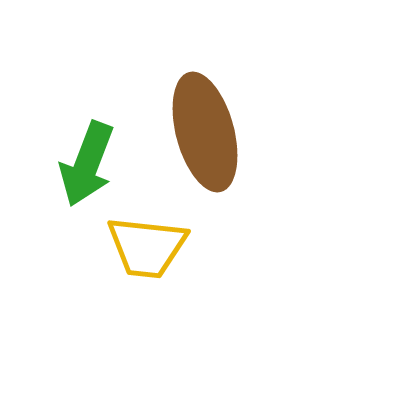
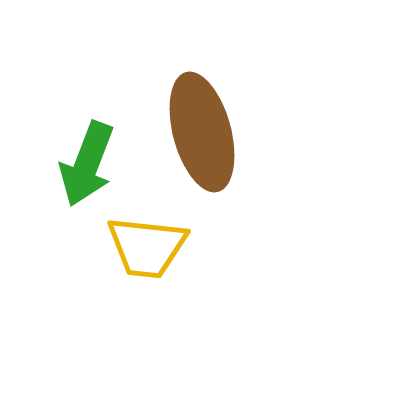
brown ellipse: moved 3 px left
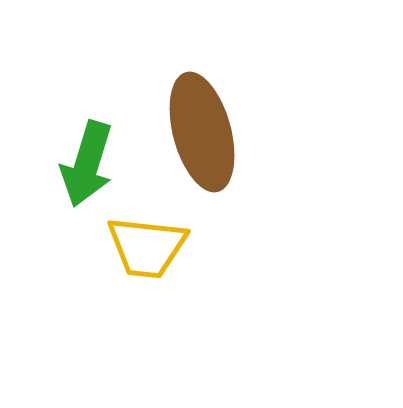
green arrow: rotated 4 degrees counterclockwise
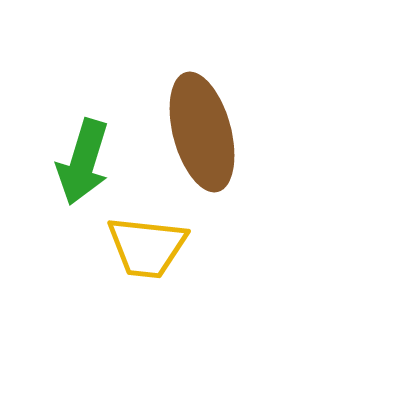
green arrow: moved 4 px left, 2 px up
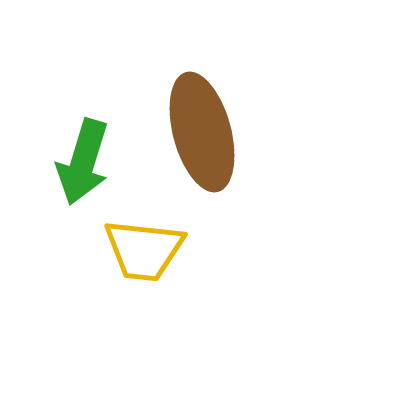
yellow trapezoid: moved 3 px left, 3 px down
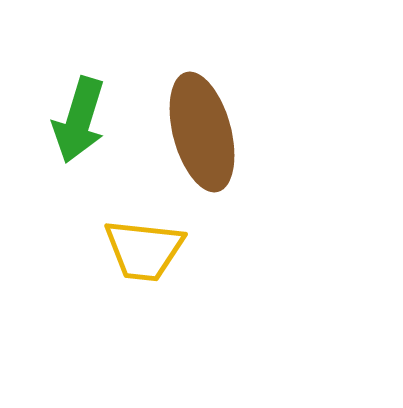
green arrow: moved 4 px left, 42 px up
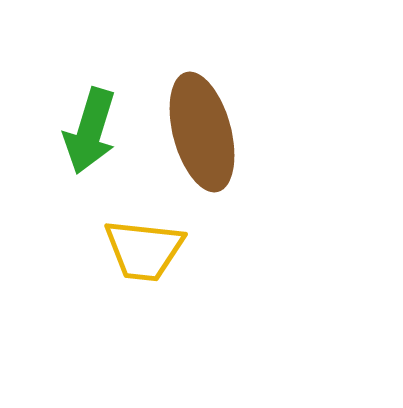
green arrow: moved 11 px right, 11 px down
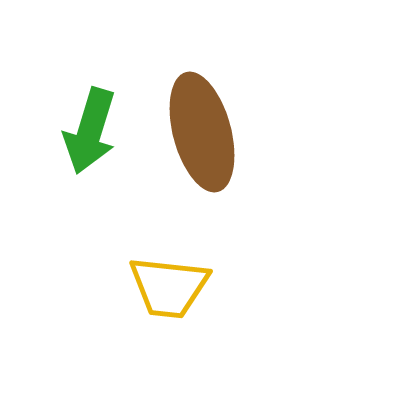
yellow trapezoid: moved 25 px right, 37 px down
